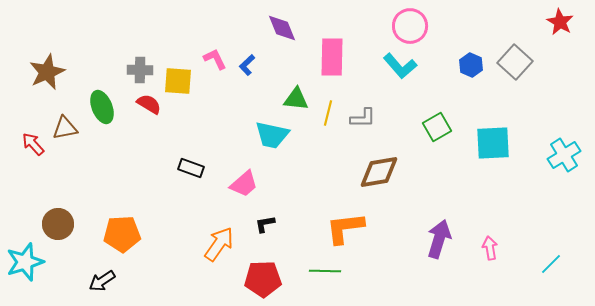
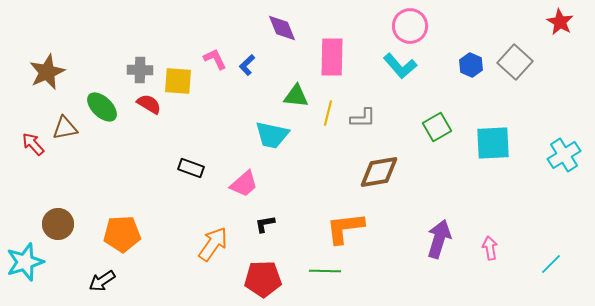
green triangle: moved 3 px up
green ellipse: rotated 24 degrees counterclockwise
orange arrow: moved 6 px left
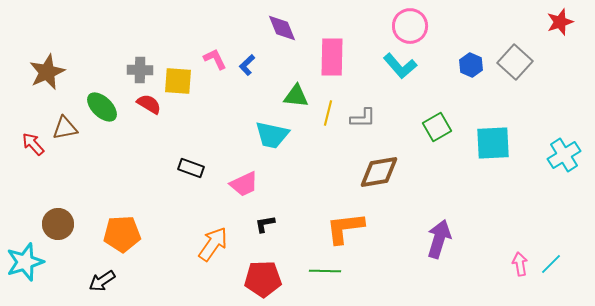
red star: rotated 24 degrees clockwise
pink trapezoid: rotated 16 degrees clockwise
pink arrow: moved 30 px right, 16 px down
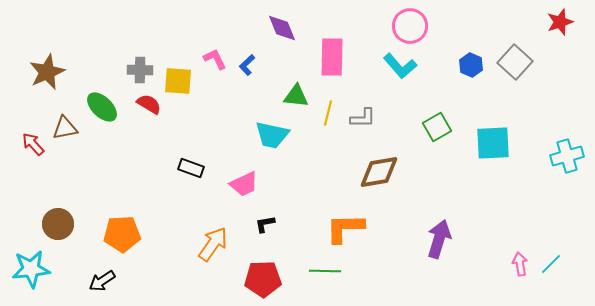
cyan cross: moved 3 px right, 1 px down; rotated 16 degrees clockwise
orange L-shape: rotated 6 degrees clockwise
cyan star: moved 6 px right, 7 px down; rotated 12 degrees clockwise
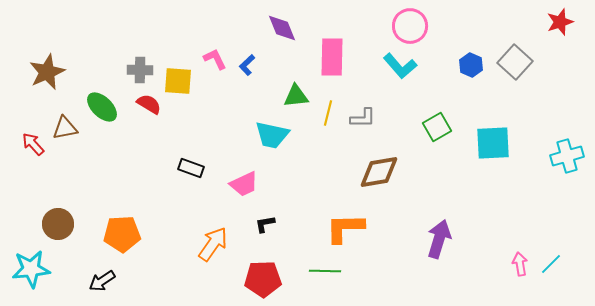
green triangle: rotated 12 degrees counterclockwise
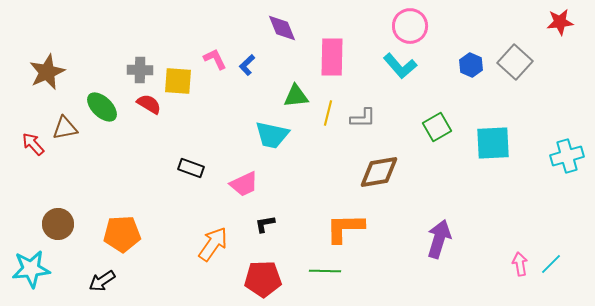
red star: rotated 12 degrees clockwise
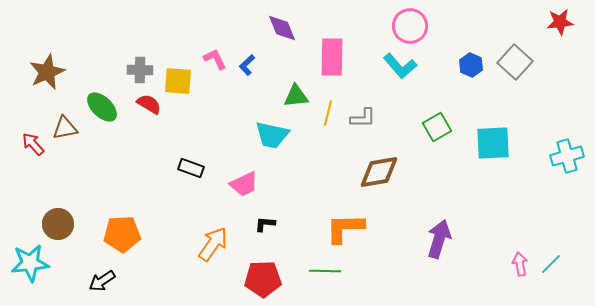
black L-shape: rotated 15 degrees clockwise
cyan star: moved 1 px left, 6 px up
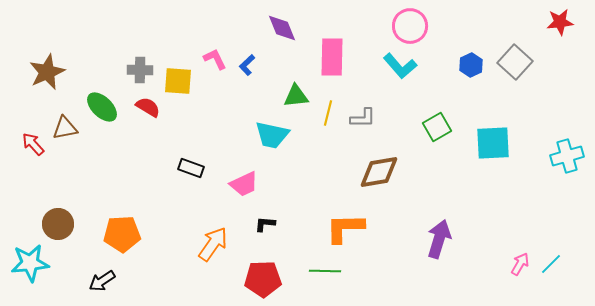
blue hexagon: rotated 10 degrees clockwise
red semicircle: moved 1 px left, 3 px down
pink arrow: rotated 40 degrees clockwise
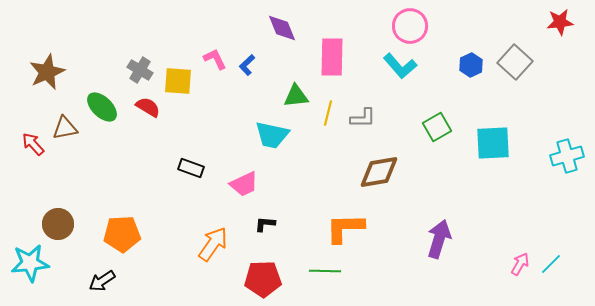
gray cross: rotated 30 degrees clockwise
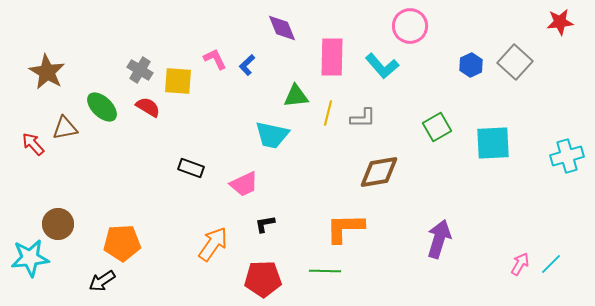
cyan L-shape: moved 18 px left
brown star: rotated 18 degrees counterclockwise
black L-shape: rotated 15 degrees counterclockwise
orange pentagon: moved 9 px down
cyan star: moved 5 px up
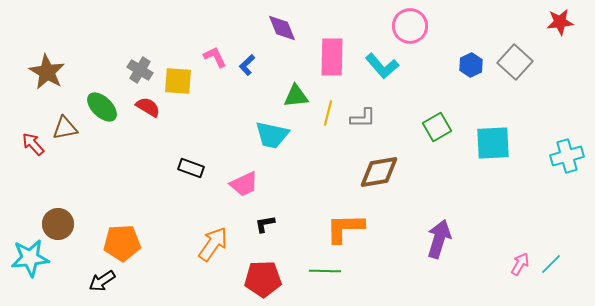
pink L-shape: moved 2 px up
